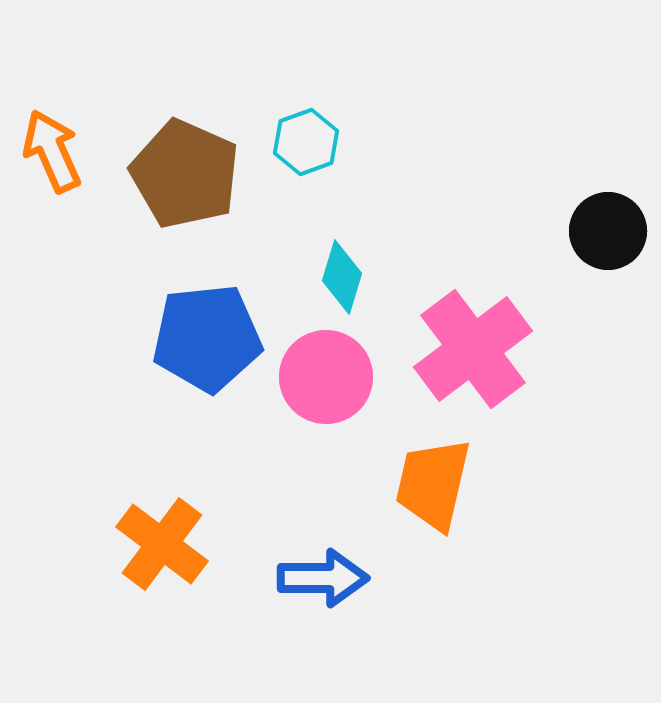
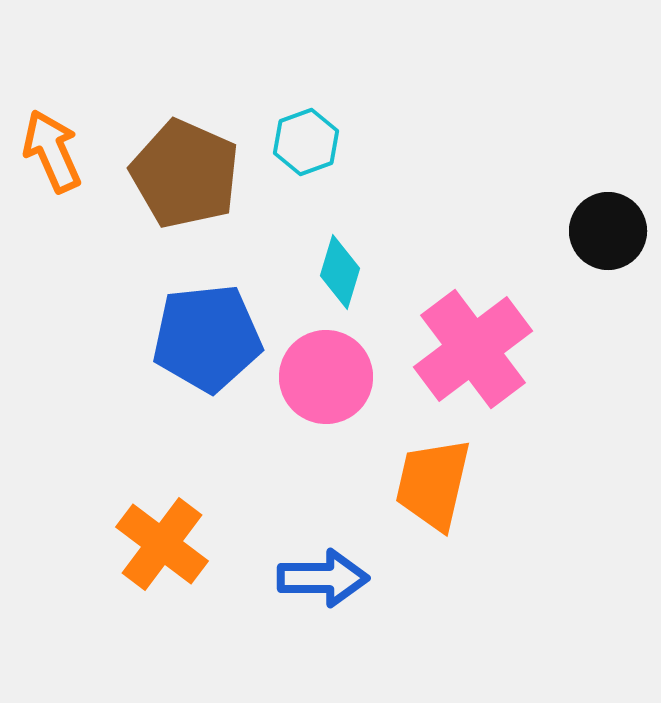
cyan diamond: moved 2 px left, 5 px up
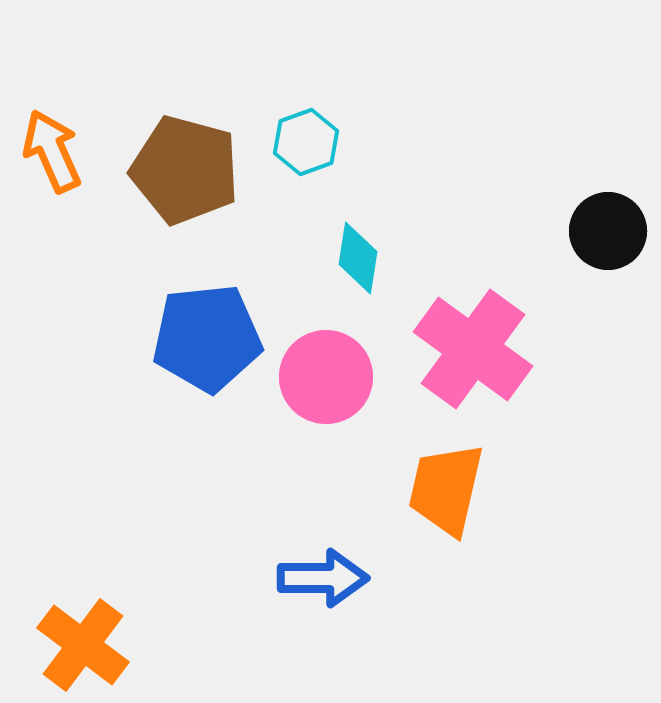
brown pentagon: moved 4 px up; rotated 9 degrees counterclockwise
cyan diamond: moved 18 px right, 14 px up; rotated 8 degrees counterclockwise
pink cross: rotated 17 degrees counterclockwise
orange trapezoid: moved 13 px right, 5 px down
orange cross: moved 79 px left, 101 px down
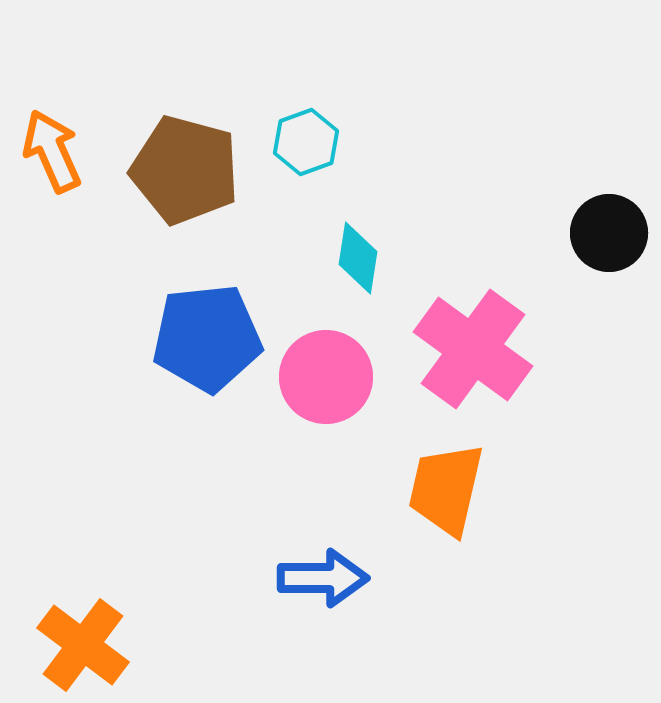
black circle: moved 1 px right, 2 px down
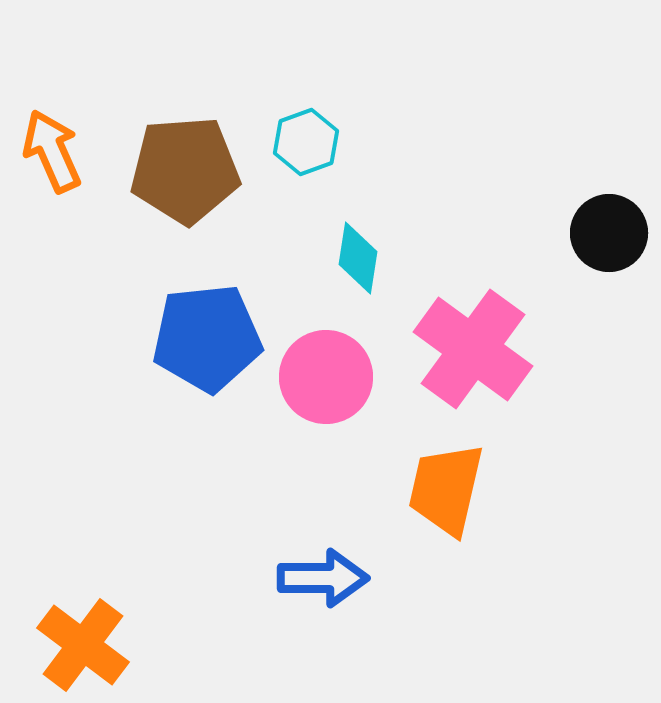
brown pentagon: rotated 19 degrees counterclockwise
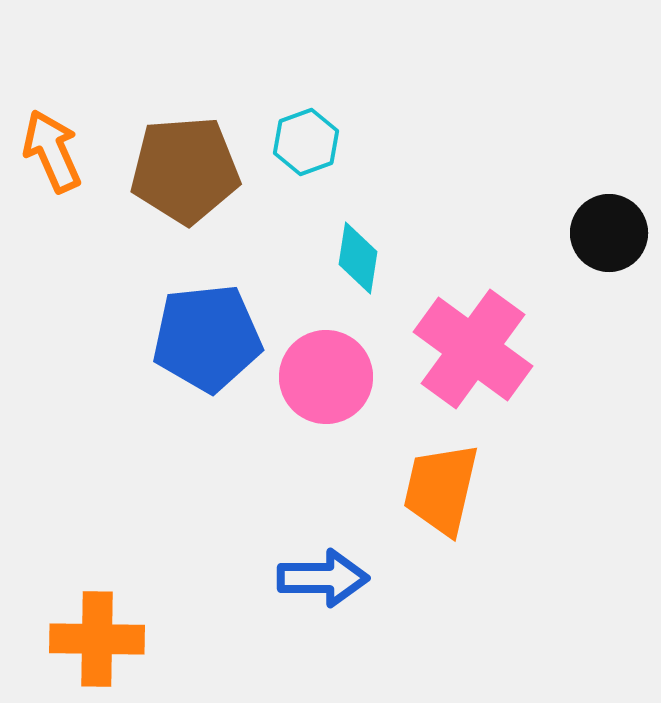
orange trapezoid: moved 5 px left
orange cross: moved 14 px right, 6 px up; rotated 36 degrees counterclockwise
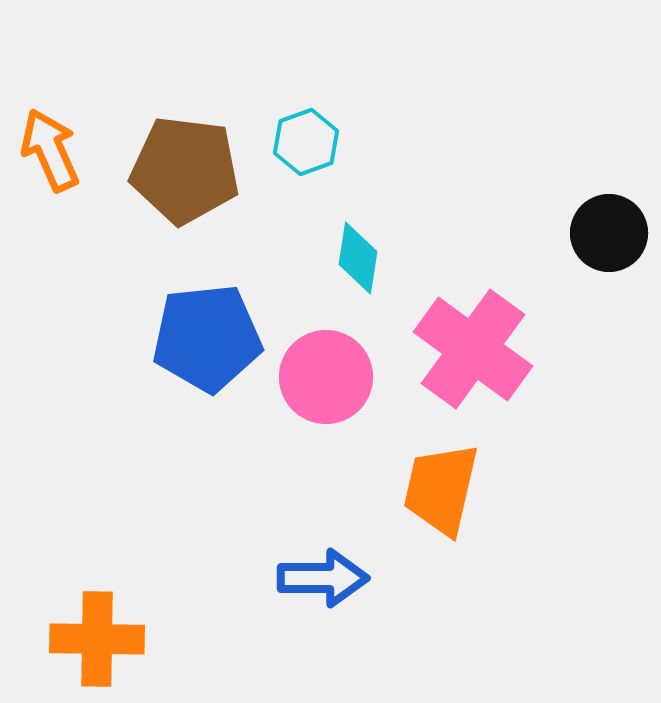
orange arrow: moved 2 px left, 1 px up
brown pentagon: rotated 11 degrees clockwise
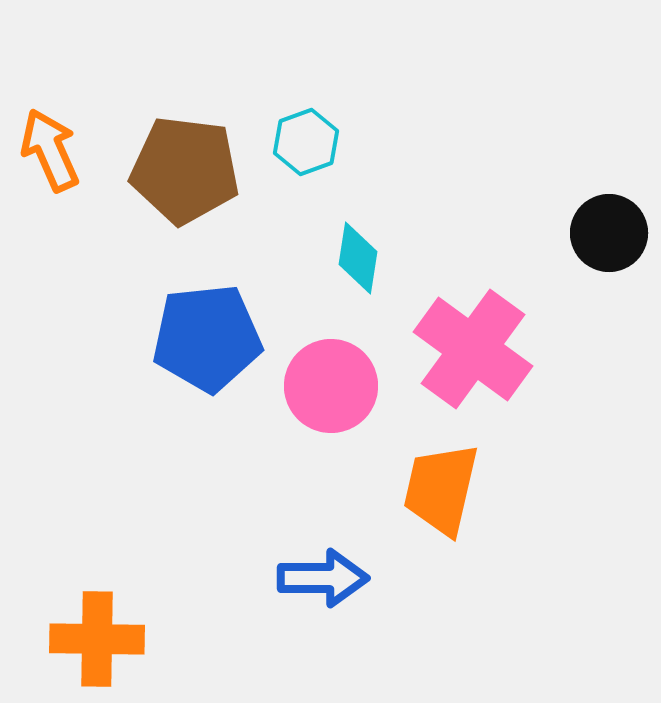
pink circle: moved 5 px right, 9 px down
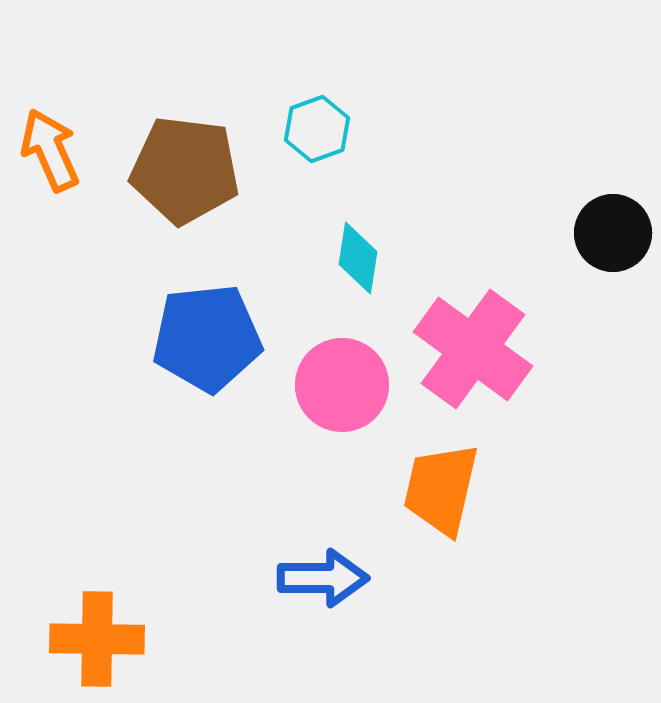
cyan hexagon: moved 11 px right, 13 px up
black circle: moved 4 px right
pink circle: moved 11 px right, 1 px up
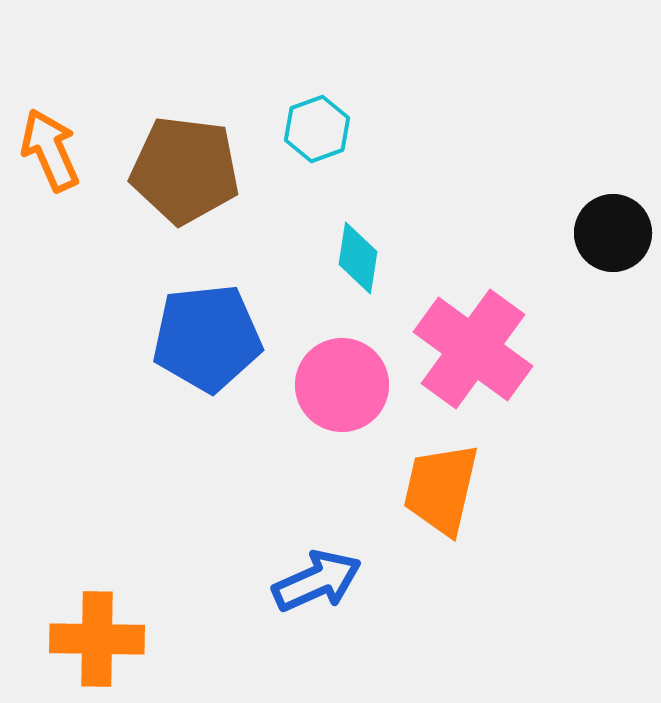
blue arrow: moved 6 px left, 3 px down; rotated 24 degrees counterclockwise
